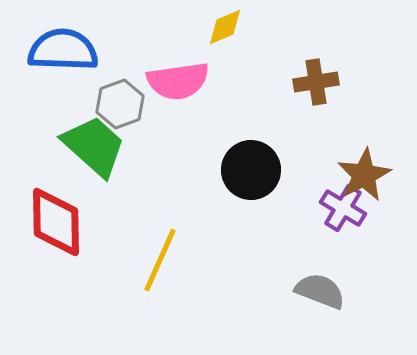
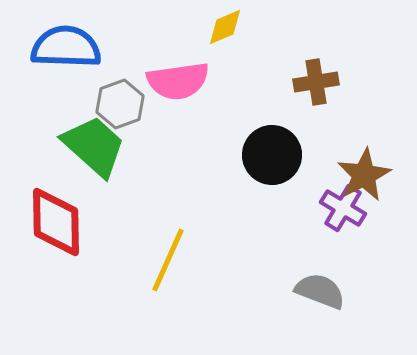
blue semicircle: moved 3 px right, 3 px up
black circle: moved 21 px right, 15 px up
yellow line: moved 8 px right
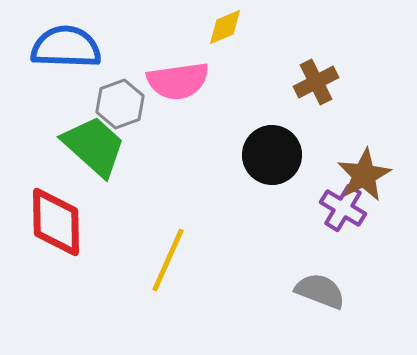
brown cross: rotated 18 degrees counterclockwise
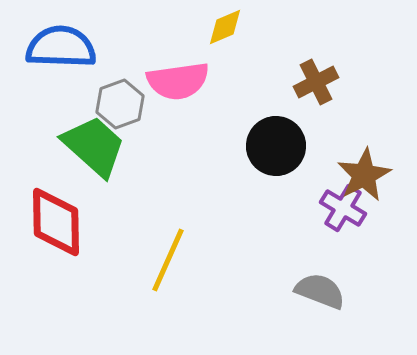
blue semicircle: moved 5 px left
black circle: moved 4 px right, 9 px up
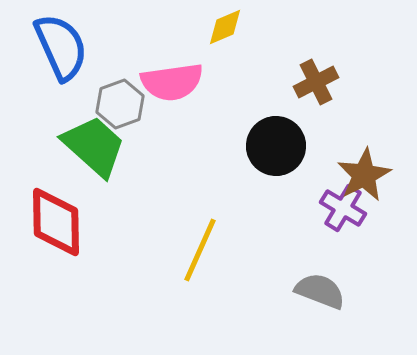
blue semicircle: rotated 64 degrees clockwise
pink semicircle: moved 6 px left, 1 px down
yellow line: moved 32 px right, 10 px up
